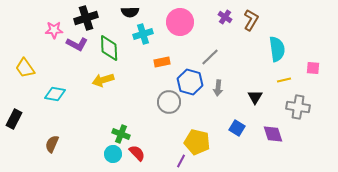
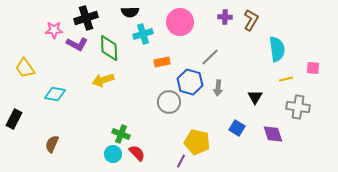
purple cross: rotated 32 degrees counterclockwise
yellow line: moved 2 px right, 1 px up
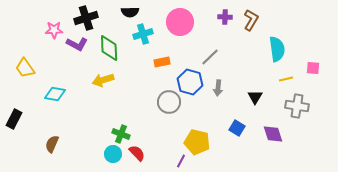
gray cross: moved 1 px left, 1 px up
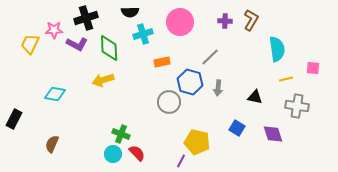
purple cross: moved 4 px down
yellow trapezoid: moved 5 px right, 24 px up; rotated 60 degrees clockwise
black triangle: rotated 49 degrees counterclockwise
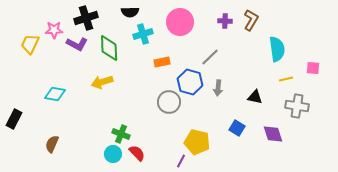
yellow arrow: moved 1 px left, 2 px down
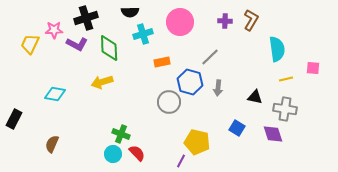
gray cross: moved 12 px left, 3 px down
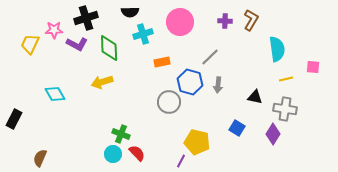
pink square: moved 1 px up
gray arrow: moved 3 px up
cyan diamond: rotated 50 degrees clockwise
purple diamond: rotated 50 degrees clockwise
brown semicircle: moved 12 px left, 14 px down
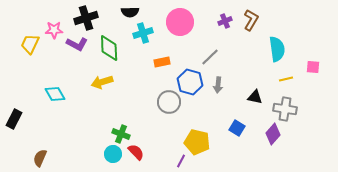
purple cross: rotated 24 degrees counterclockwise
cyan cross: moved 1 px up
purple diamond: rotated 10 degrees clockwise
red semicircle: moved 1 px left, 1 px up
